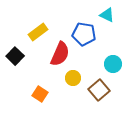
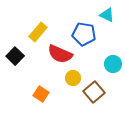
yellow rectangle: rotated 12 degrees counterclockwise
red semicircle: rotated 90 degrees clockwise
brown square: moved 5 px left, 2 px down
orange square: moved 1 px right
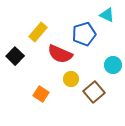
blue pentagon: rotated 25 degrees counterclockwise
cyan circle: moved 1 px down
yellow circle: moved 2 px left, 1 px down
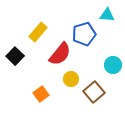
cyan triangle: rotated 21 degrees counterclockwise
red semicircle: rotated 75 degrees counterclockwise
orange square: rotated 21 degrees clockwise
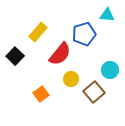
cyan circle: moved 3 px left, 5 px down
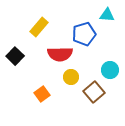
yellow rectangle: moved 1 px right, 5 px up
red semicircle: rotated 50 degrees clockwise
yellow circle: moved 2 px up
orange square: moved 1 px right
